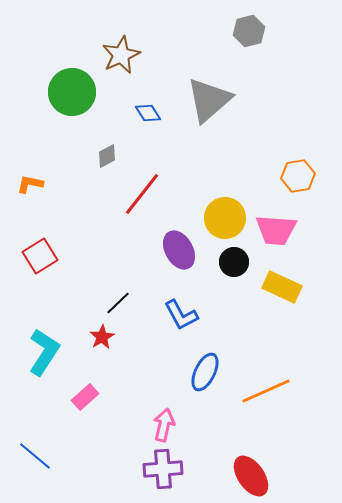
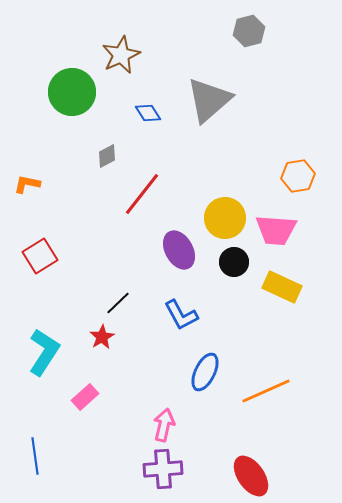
orange L-shape: moved 3 px left
blue line: rotated 42 degrees clockwise
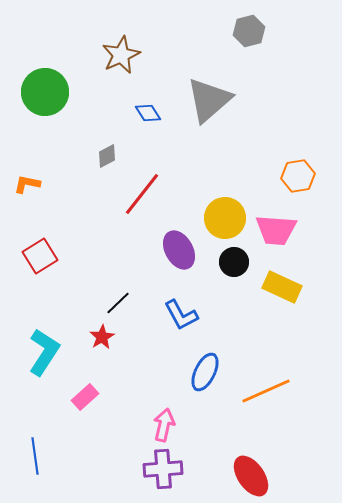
green circle: moved 27 px left
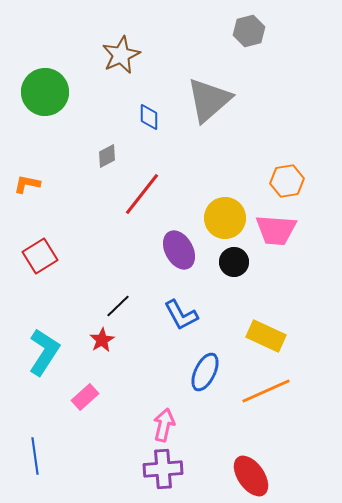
blue diamond: moved 1 px right, 4 px down; rotated 32 degrees clockwise
orange hexagon: moved 11 px left, 5 px down
yellow rectangle: moved 16 px left, 49 px down
black line: moved 3 px down
red star: moved 3 px down
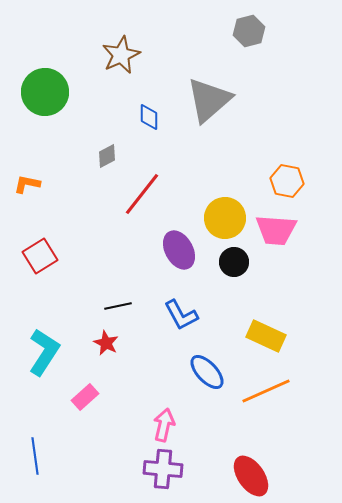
orange hexagon: rotated 20 degrees clockwise
black line: rotated 32 degrees clockwise
red star: moved 4 px right, 3 px down; rotated 15 degrees counterclockwise
blue ellipse: moved 2 px right; rotated 69 degrees counterclockwise
purple cross: rotated 9 degrees clockwise
